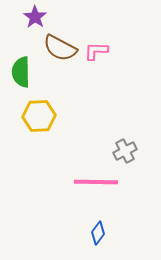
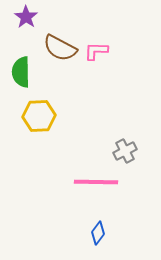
purple star: moved 9 px left
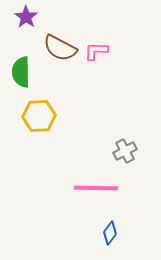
pink line: moved 6 px down
blue diamond: moved 12 px right
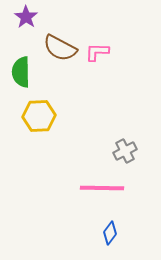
pink L-shape: moved 1 px right, 1 px down
pink line: moved 6 px right
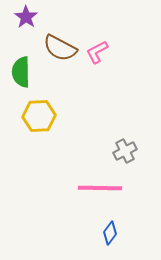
pink L-shape: rotated 30 degrees counterclockwise
pink line: moved 2 px left
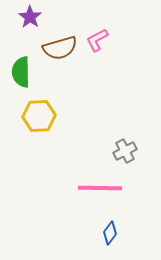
purple star: moved 4 px right
brown semicircle: rotated 44 degrees counterclockwise
pink L-shape: moved 12 px up
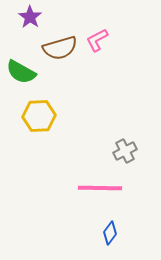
green semicircle: rotated 60 degrees counterclockwise
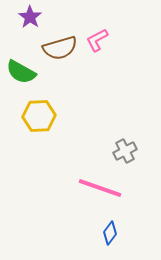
pink line: rotated 18 degrees clockwise
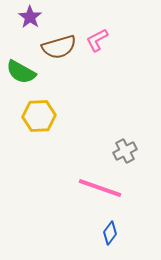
brown semicircle: moved 1 px left, 1 px up
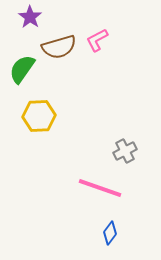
green semicircle: moved 1 px right, 3 px up; rotated 96 degrees clockwise
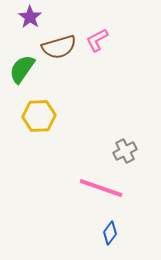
pink line: moved 1 px right
